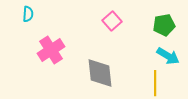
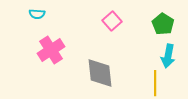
cyan semicircle: moved 9 px right; rotated 91 degrees clockwise
green pentagon: moved 1 px left, 1 px up; rotated 30 degrees counterclockwise
cyan arrow: rotated 70 degrees clockwise
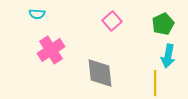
green pentagon: rotated 15 degrees clockwise
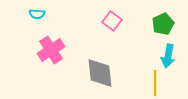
pink square: rotated 12 degrees counterclockwise
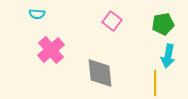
green pentagon: rotated 15 degrees clockwise
pink cross: rotated 8 degrees counterclockwise
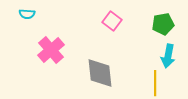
cyan semicircle: moved 10 px left
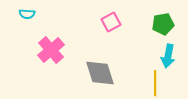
pink square: moved 1 px left, 1 px down; rotated 24 degrees clockwise
gray diamond: rotated 12 degrees counterclockwise
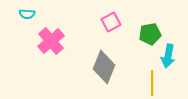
green pentagon: moved 13 px left, 10 px down
pink cross: moved 9 px up
gray diamond: moved 4 px right, 6 px up; rotated 40 degrees clockwise
yellow line: moved 3 px left
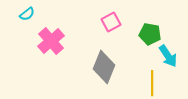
cyan semicircle: rotated 42 degrees counterclockwise
green pentagon: rotated 20 degrees clockwise
cyan arrow: rotated 45 degrees counterclockwise
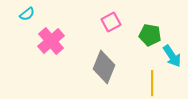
green pentagon: moved 1 px down
cyan arrow: moved 4 px right
